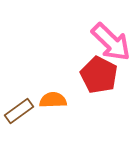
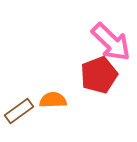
red pentagon: rotated 24 degrees clockwise
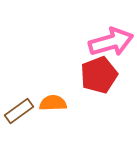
pink arrow: rotated 60 degrees counterclockwise
orange semicircle: moved 3 px down
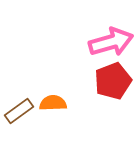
red pentagon: moved 14 px right, 6 px down
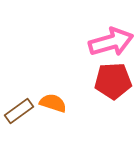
red pentagon: rotated 18 degrees clockwise
orange semicircle: rotated 20 degrees clockwise
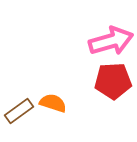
pink arrow: moved 1 px up
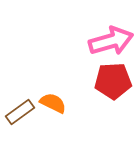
orange semicircle: rotated 8 degrees clockwise
brown rectangle: moved 1 px right, 1 px down
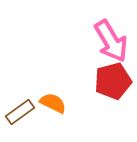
pink arrow: rotated 75 degrees clockwise
red pentagon: rotated 12 degrees counterclockwise
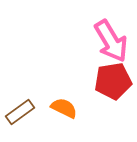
red pentagon: rotated 6 degrees clockwise
orange semicircle: moved 11 px right, 5 px down
